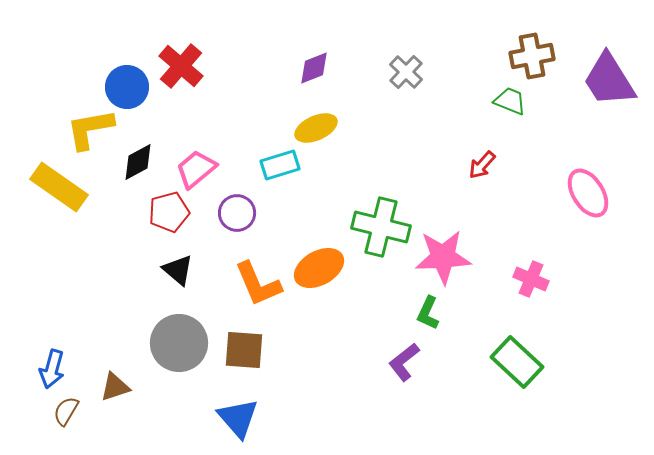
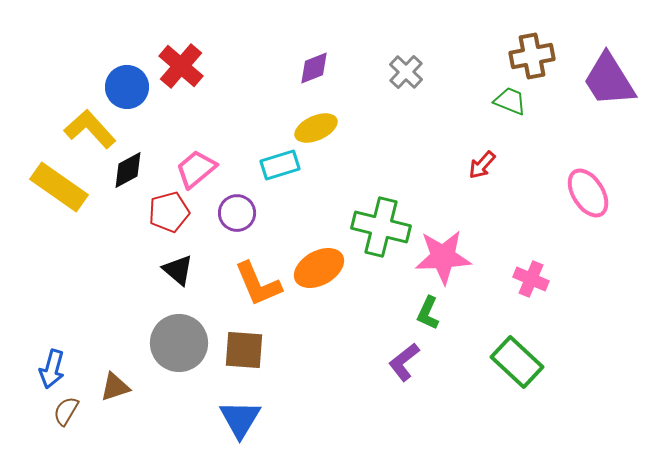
yellow L-shape: rotated 58 degrees clockwise
black diamond: moved 10 px left, 8 px down
blue triangle: moved 2 px right, 1 px down; rotated 12 degrees clockwise
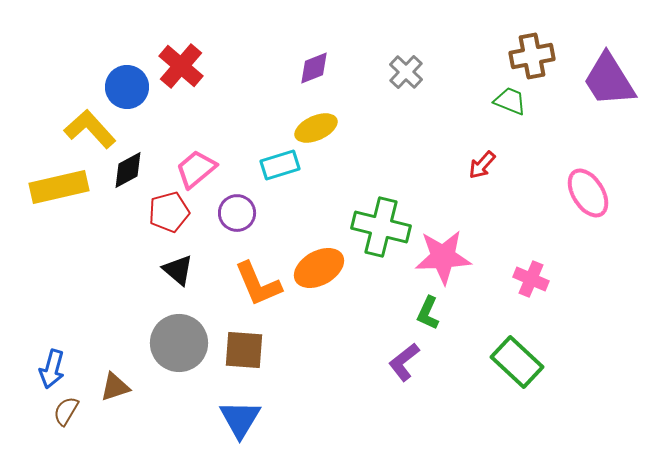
yellow rectangle: rotated 48 degrees counterclockwise
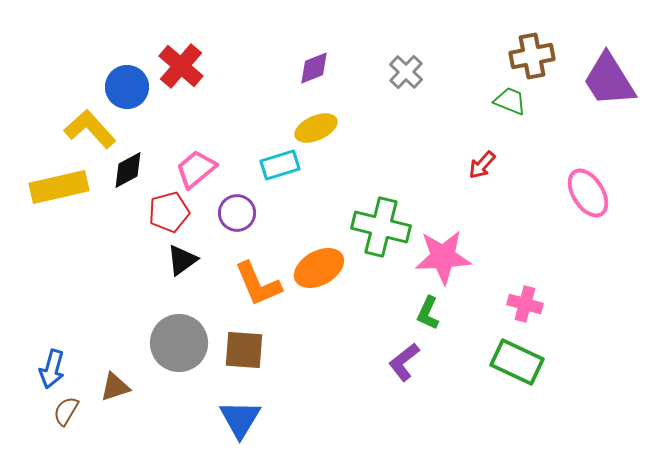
black triangle: moved 4 px right, 10 px up; rotated 44 degrees clockwise
pink cross: moved 6 px left, 25 px down; rotated 8 degrees counterclockwise
green rectangle: rotated 18 degrees counterclockwise
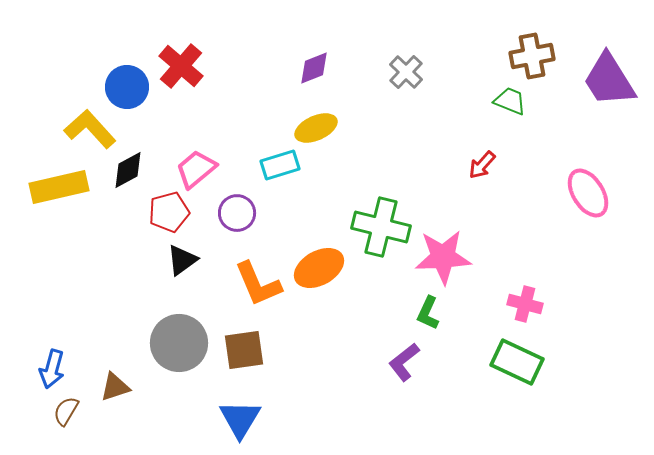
brown square: rotated 12 degrees counterclockwise
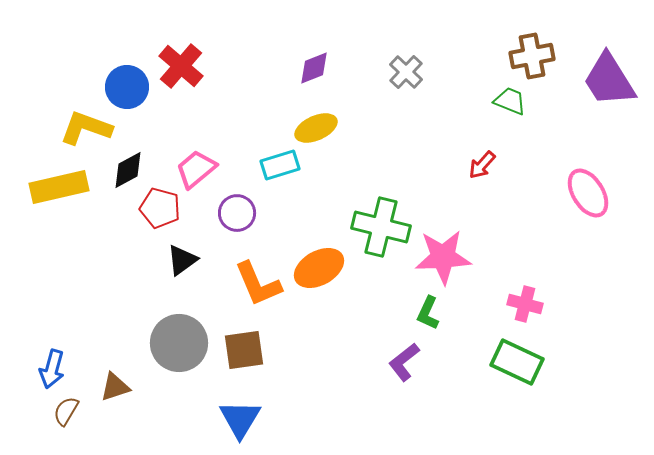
yellow L-shape: moved 4 px left, 1 px up; rotated 28 degrees counterclockwise
red pentagon: moved 9 px left, 4 px up; rotated 30 degrees clockwise
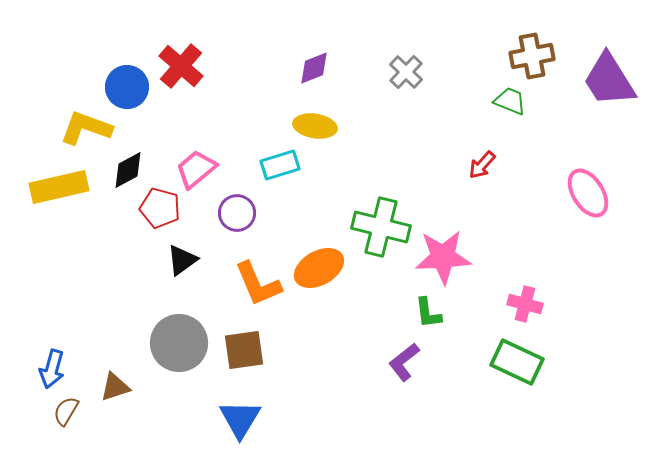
yellow ellipse: moved 1 px left, 2 px up; rotated 33 degrees clockwise
green L-shape: rotated 32 degrees counterclockwise
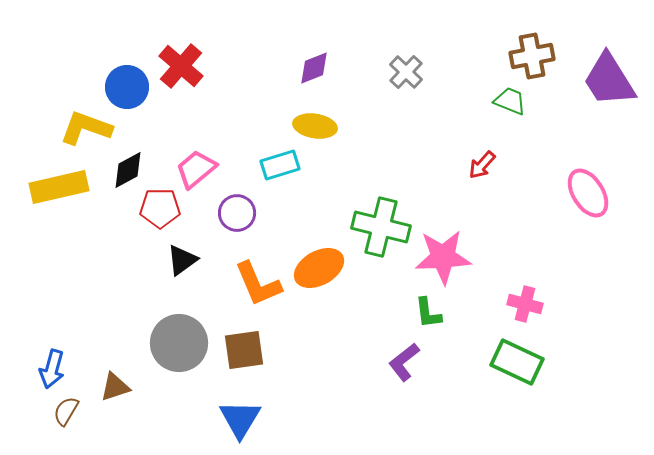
red pentagon: rotated 15 degrees counterclockwise
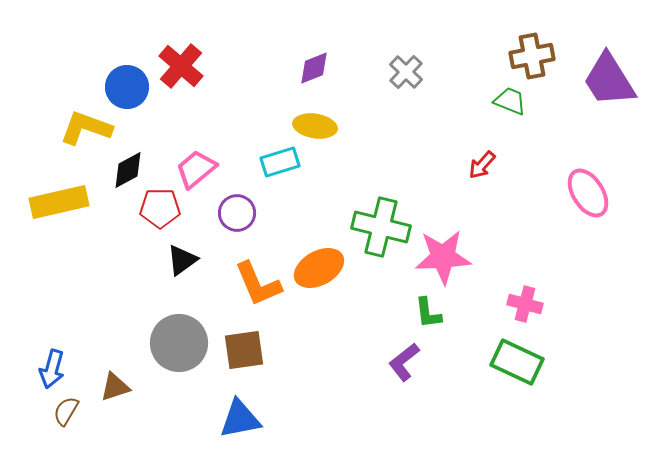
cyan rectangle: moved 3 px up
yellow rectangle: moved 15 px down
blue triangle: rotated 48 degrees clockwise
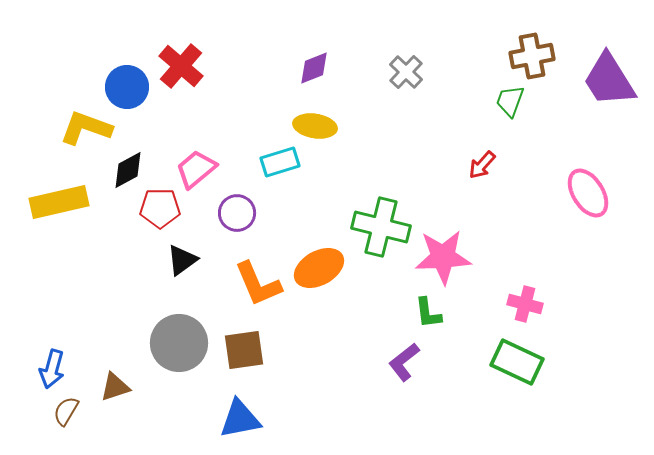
green trapezoid: rotated 92 degrees counterclockwise
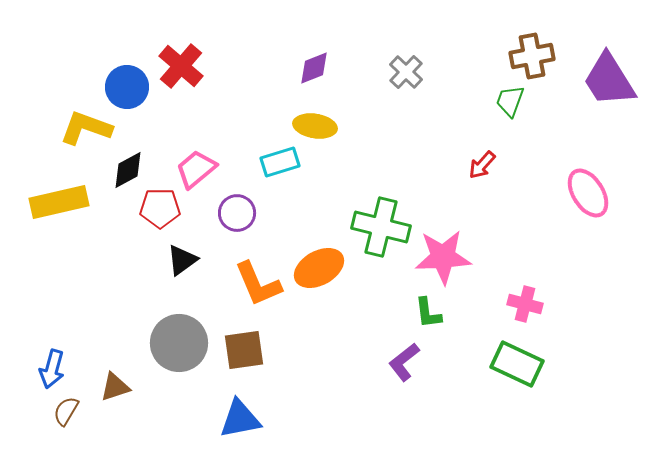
green rectangle: moved 2 px down
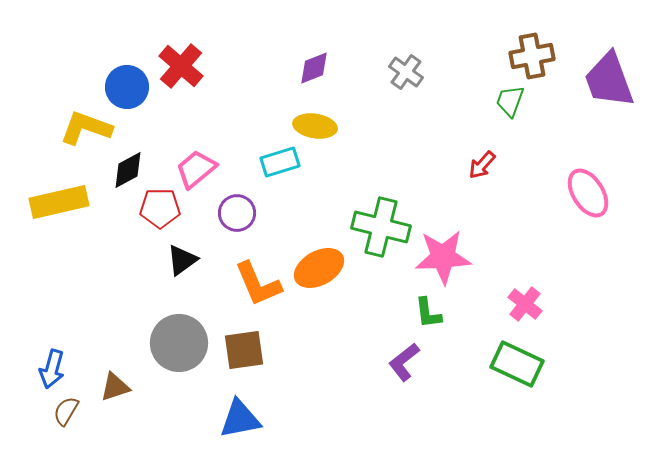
gray cross: rotated 8 degrees counterclockwise
purple trapezoid: rotated 12 degrees clockwise
pink cross: rotated 24 degrees clockwise
